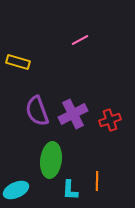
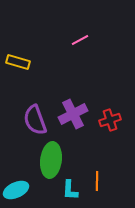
purple semicircle: moved 2 px left, 9 px down
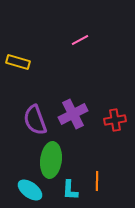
red cross: moved 5 px right; rotated 10 degrees clockwise
cyan ellipse: moved 14 px right; rotated 60 degrees clockwise
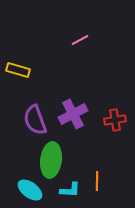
yellow rectangle: moved 8 px down
cyan L-shape: rotated 90 degrees counterclockwise
